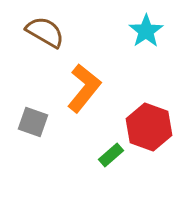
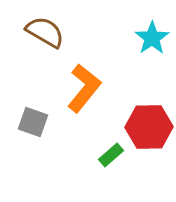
cyan star: moved 6 px right, 7 px down
red hexagon: rotated 21 degrees counterclockwise
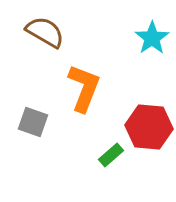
orange L-shape: rotated 18 degrees counterclockwise
red hexagon: rotated 6 degrees clockwise
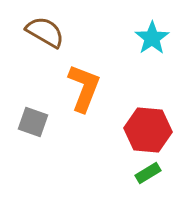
red hexagon: moved 1 px left, 3 px down
green rectangle: moved 37 px right, 18 px down; rotated 10 degrees clockwise
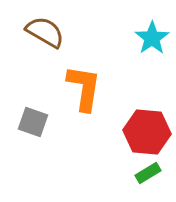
orange L-shape: rotated 12 degrees counterclockwise
red hexagon: moved 1 px left, 2 px down
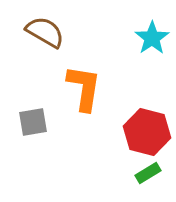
gray square: rotated 28 degrees counterclockwise
red hexagon: rotated 9 degrees clockwise
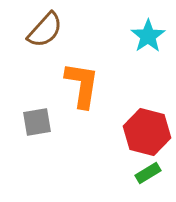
brown semicircle: moved 2 px up; rotated 102 degrees clockwise
cyan star: moved 4 px left, 2 px up
orange L-shape: moved 2 px left, 3 px up
gray square: moved 4 px right
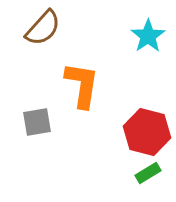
brown semicircle: moved 2 px left, 2 px up
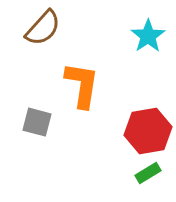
gray square: rotated 24 degrees clockwise
red hexagon: moved 1 px right, 1 px up; rotated 24 degrees counterclockwise
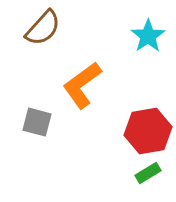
orange L-shape: rotated 135 degrees counterclockwise
